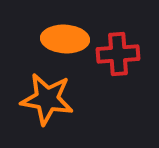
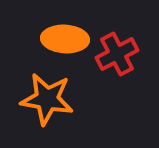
red cross: moved 1 px left; rotated 24 degrees counterclockwise
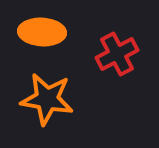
orange ellipse: moved 23 px left, 7 px up
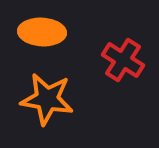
red cross: moved 6 px right, 6 px down; rotated 30 degrees counterclockwise
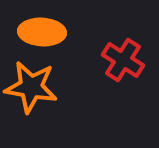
orange star: moved 16 px left, 12 px up
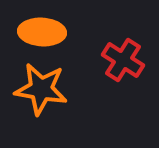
orange star: moved 10 px right, 2 px down
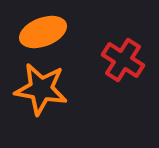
orange ellipse: moved 1 px right; rotated 24 degrees counterclockwise
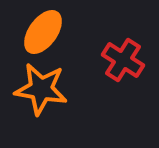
orange ellipse: rotated 33 degrees counterclockwise
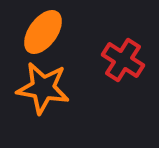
orange star: moved 2 px right, 1 px up
